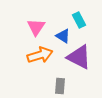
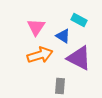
cyan rectangle: rotated 35 degrees counterclockwise
purple triangle: moved 1 px down
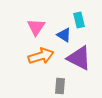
cyan rectangle: rotated 49 degrees clockwise
blue triangle: moved 1 px right, 1 px up
orange arrow: moved 1 px right, 1 px down
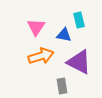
blue triangle: rotated 21 degrees counterclockwise
purple triangle: moved 4 px down
gray rectangle: moved 2 px right; rotated 14 degrees counterclockwise
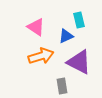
pink triangle: rotated 30 degrees counterclockwise
blue triangle: moved 2 px right, 1 px down; rotated 35 degrees counterclockwise
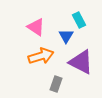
cyan rectangle: rotated 14 degrees counterclockwise
blue triangle: rotated 35 degrees counterclockwise
purple triangle: moved 2 px right
gray rectangle: moved 6 px left, 2 px up; rotated 28 degrees clockwise
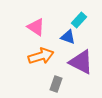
cyan rectangle: rotated 70 degrees clockwise
blue triangle: moved 2 px right, 1 px down; rotated 42 degrees counterclockwise
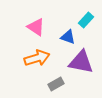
cyan rectangle: moved 7 px right
orange arrow: moved 4 px left, 2 px down
purple triangle: rotated 16 degrees counterclockwise
gray rectangle: rotated 42 degrees clockwise
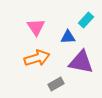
pink triangle: rotated 24 degrees clockwise
blue triangle: rotated 21 degrees counterclockwise
